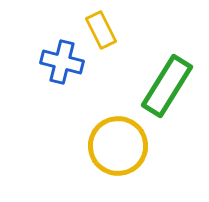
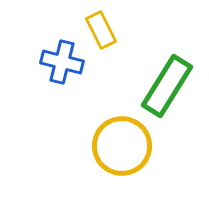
yellow circle: moved 4 px right
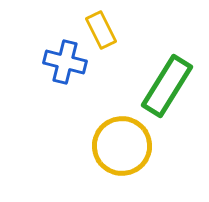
blue cross: moved 3 px right
